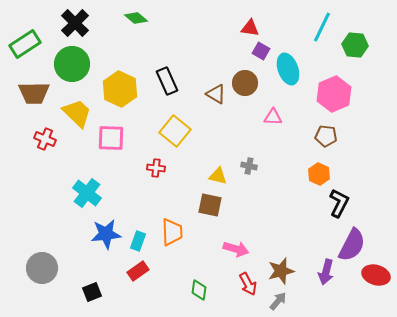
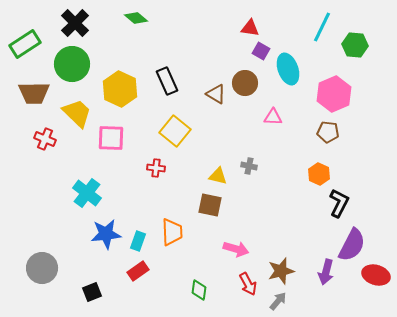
brown pentagon at (326, 136): moved 2 px right, 4 px up
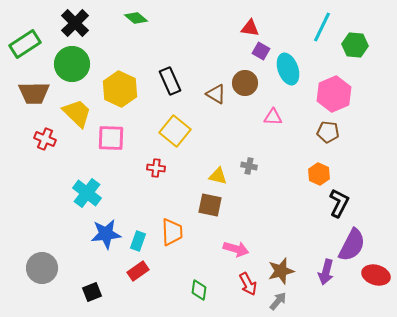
black rectangle at (167, 81): moved 3 px right
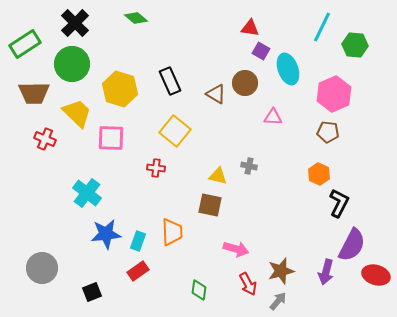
yellow hexagon at (120, 89): rotated 8 degrees counterclockwise
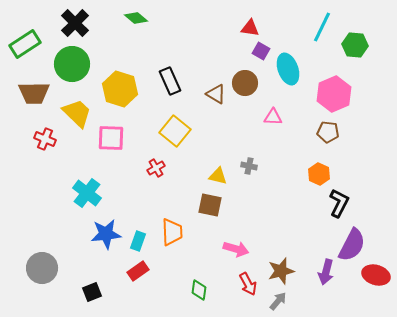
red cross at (156, 168): rotated 36 degrees counterclockwise
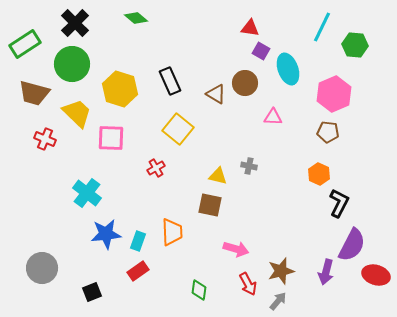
brown trapezoid at (34, 93): rotated 16 degrees clockwise
yellow square at (175, 131): moved 3 px right, 2 px up
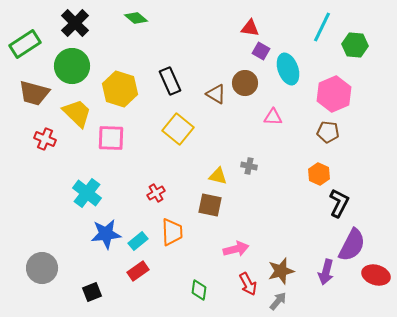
green circle at (72, 64): moved 2 px down
red cross at (156, 168): moved 25 px down
cyan rectangle at (138, 241): rotated 30 degrees clockwise
pink arrow at (236, 249): rotated 30 degrees counterclockwise
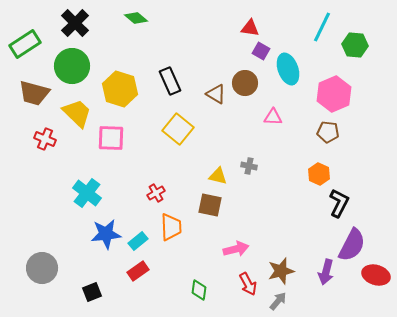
orange trapezoid at (172, 232): moved 1 px left, 5 px up
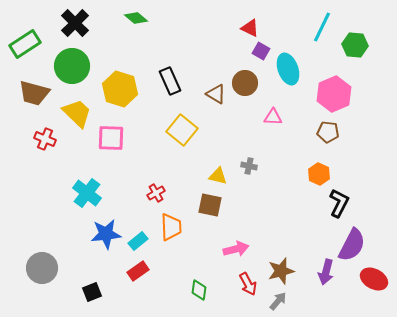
red triangle at (250, 28): rotated 18 degrees clockwise
yellow square at (178, 129): moved 4 px right, 1 px down
red ellipse at (376, 275): moved 2 px left, 4 px down; rotated 12 degrees clockwise
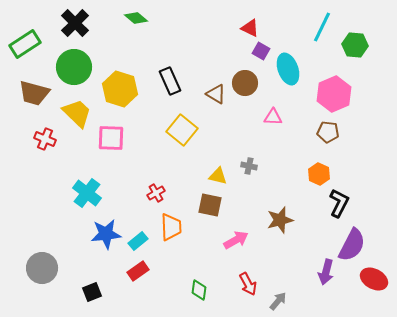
green circle at (72, 66): moved 2 px right, 1 px down
pink arrow at (236, 249): moved 9 px up; rotated 15 degrees counterclockwise
brown star at (281, 271): moved 1 px left, 51 px up
